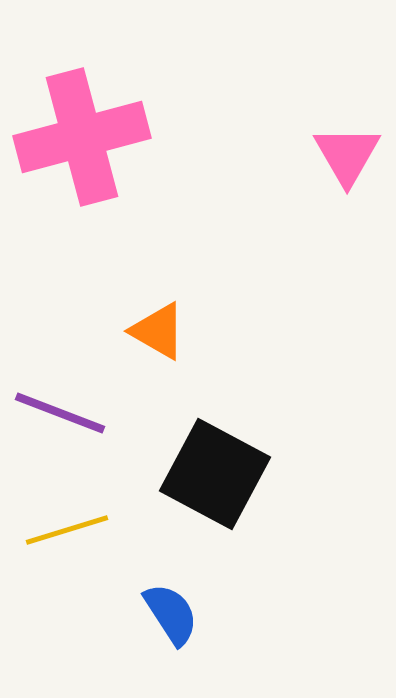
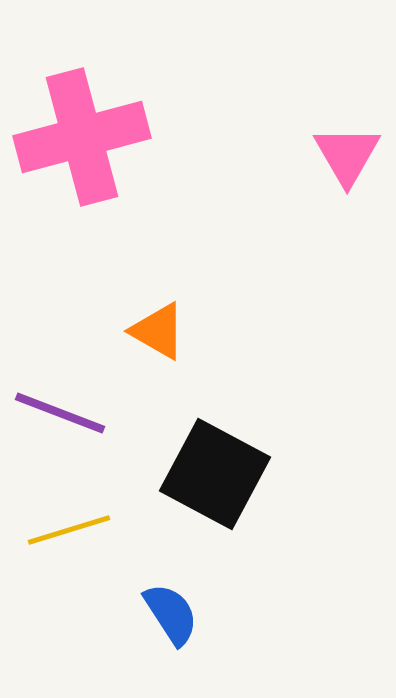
yellow line: moved 2 px right
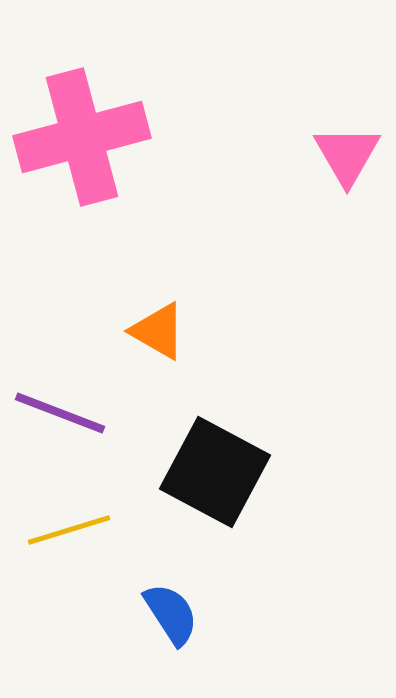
black square: moved 2 px up
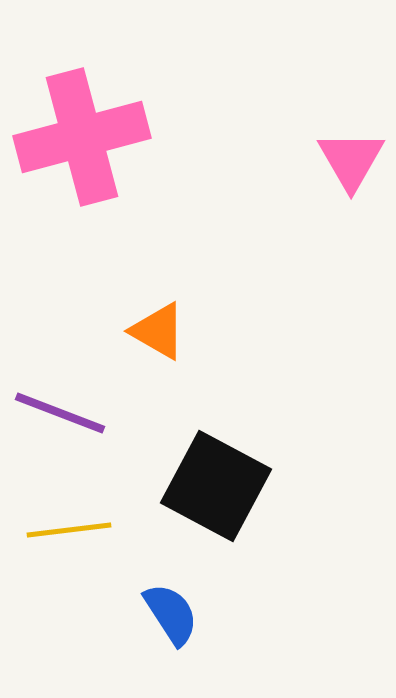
pink triangle: moved 4 px right, 5 px down
black square: moved 1 px right, 14 px down
yellow line: rotated 10 degrees clockwise
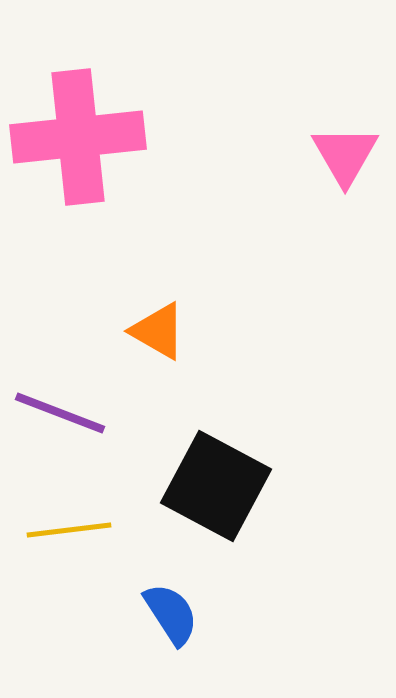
pink cross: moved 4 px left; rotated 9 degrees clockwise
pink triangle: moved 6 px left, 5 px up
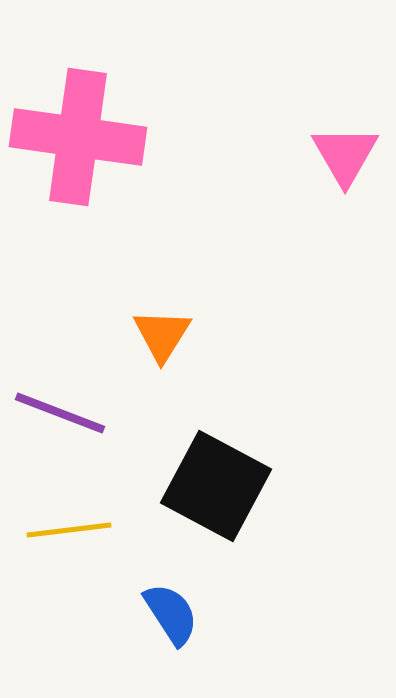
pink cross: rotated 14 degrees clockwise
orange triangle: moved 4 px right, 4 px down; rotated 32 degrees clockwise
